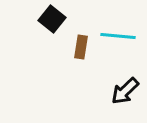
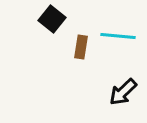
black arrow: moved 2 px left, 1 px down
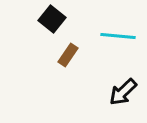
brown rectangle: moved 13 px left, 8 px down; rotated 25 degrees clockwise
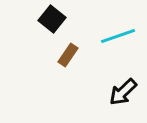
cyan line: rotated 24 degrees counterclockwise
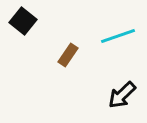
black square: moved 29 px left, 2 px down
black arrow: moved 1 px left, 3 px down
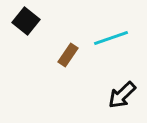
black square: moved 3 px right
cyan line: moved 7 px left, 2 px down
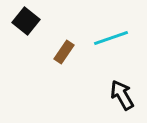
brown rectangle: moved 4 px left, 3 px up
black arrow: rotated 104 degrees clockwise
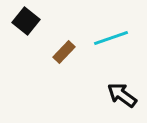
brown rectangle: rotated 10 degrees clockwise
black arrow: rotated 24 degrees counterclockwise
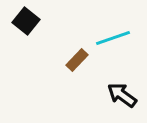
cyan line: moved 2 px right
brown rectangle: moved 13 px right, 8 px down
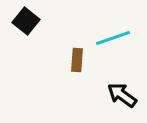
brown rectangle: rotated 40 degrees counterclockwise
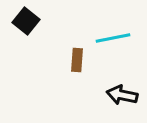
cyan line: rotated 8 degrees clockwise
black arrow: rotated 24 degrees counterclockwise
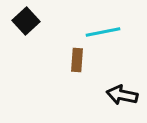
black square: rotated 8 degrees clockwise
cyan line: moved 10 px left, 6 px up
